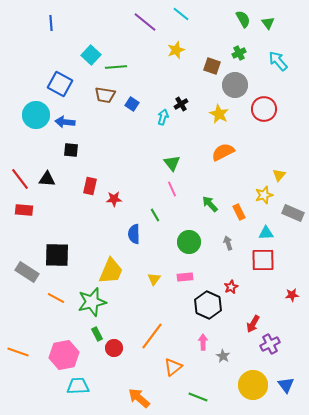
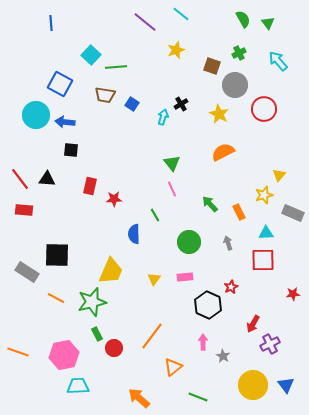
red star at (292, 295): moved 1 px right, 1 px up
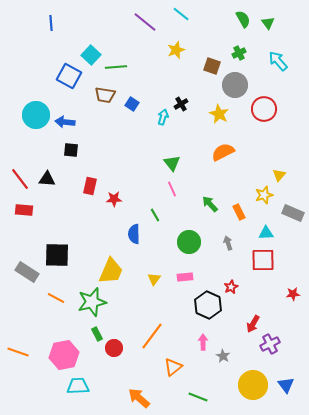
blue square at (60, 84): moved 9 px right, 8 px up
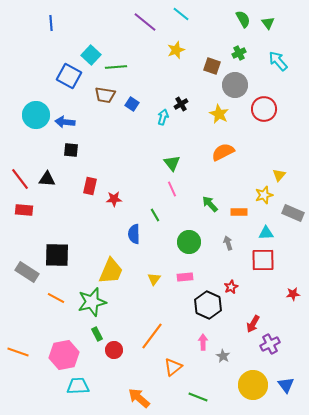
orange rectangle at (239, 212): rotated 63 degrees counterclockwise
red circle at (114, 348): moved 2 px down
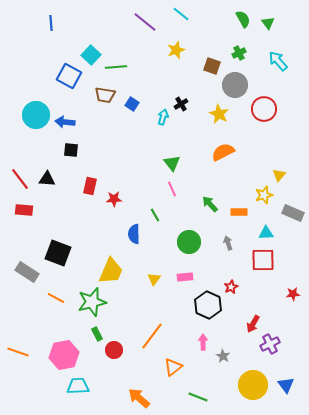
black square at (57, 255): moved 1 px right, 2 px up; rotated 20 degrees clockwise
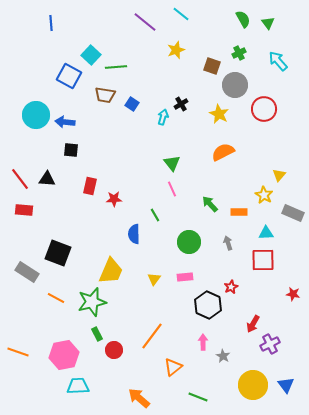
yellow star at (264, 195): rotated 24 degrees counterclockwise
red star at (293, 294): rotated 16 degrees clockwise
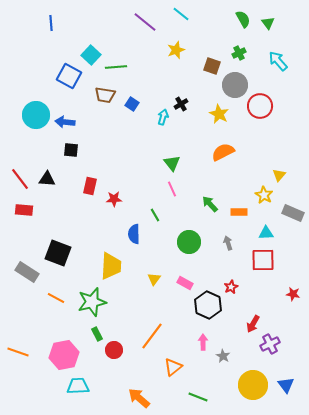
red circle at (264, 109): moved 4 px left, 3 px up
yellow trapezoid at (111, 271): moved 5 px up; rotated 20 degrees counterclockwise
pink rectangle at (185, 277): moved 6 px down; rotated 35 degrees clockwise
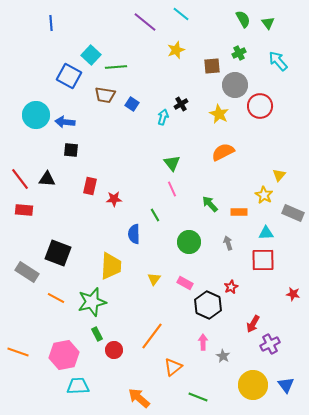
brown square at (212, 66): rotated 24 degrees counterclockwise
